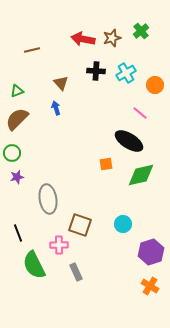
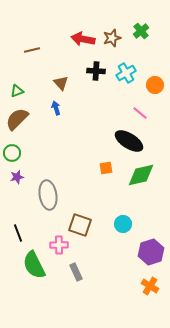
orange square: moved 4 px down
gray ellipse: moved 4 px up
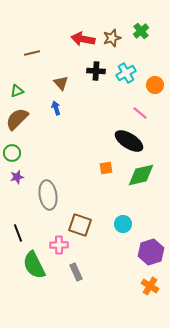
brown line: moved 3 px down
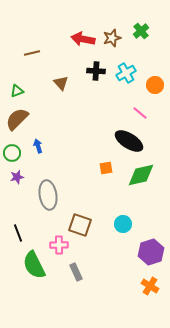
blue arrow: moved 18 px left, 38 px down
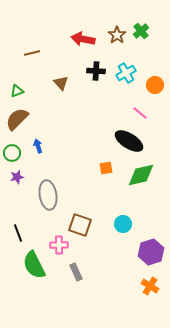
brown star: moved 5 px right, 3 px up; rotated 18 degrees counterclockwise
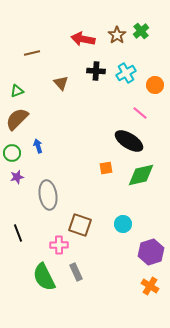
green semicircle: moved 10 px right, 12 px down
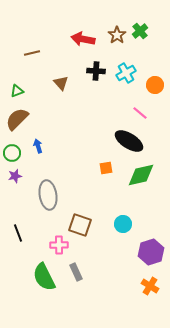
green cross: moved 1 px left
purple star: moved 2 px left, 1 px up
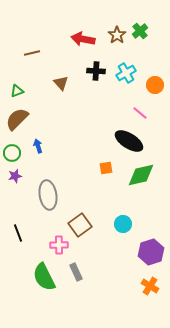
brown square: rotated 35 degrees clockwise
